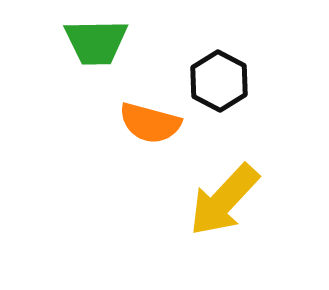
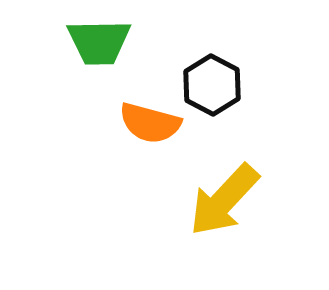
green trapezoid: moved 3 px right
black hexagon: moved 7 px left, 4 px down
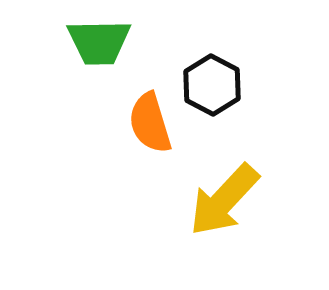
orange semicircle: rotated 58 degrees clockwise
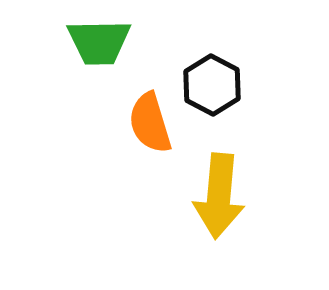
yellow arrow: moved 5 px left, 4 px up; rotated 38 degrees counterclockwise
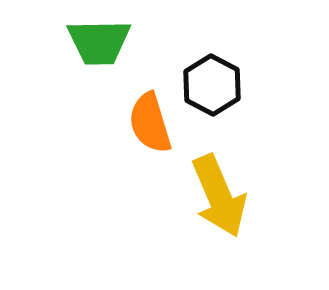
yellow arrow: rotated 28 degrees counterclockwise
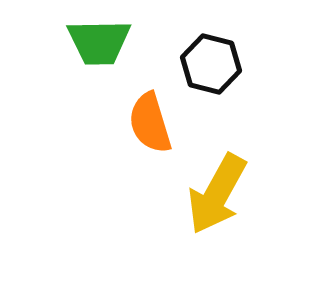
black hexagon: moved 1 px left, 21 px up; rotated 14 degrees counterclockwise
yellow arrow: moved 2 px left, 2 px up; rotated 52 degrees clockwise
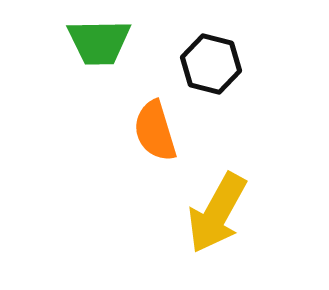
orange semicircle: moved 5 px right, 8 px down
yellow arrow: moved 19 px down
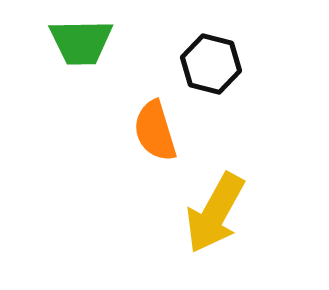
green trapezoid: moved 18 px left
yellow arrow: moved 2 px left
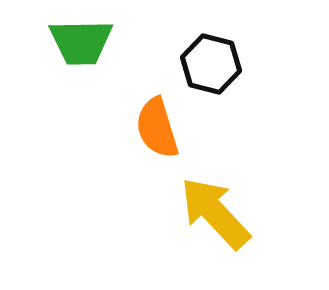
orange semicircle: moved 2 px right, 3 px up
yellow arrow: rotated 108 degrees clockwise
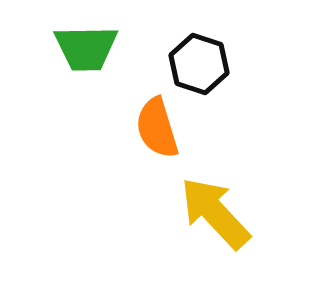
green trapezoid: moved 5 px right, 6 px down
black hexagon: moved 12 px left; rotated 4 degrees clockwise
